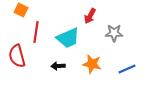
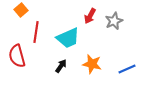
orange square: rotated 24 degrees clockwise
gray star: moved 12 px up; rotated 24 degrees counterclockwise
black arrow: moved 3 px right; rotated 128 degrees clockwise
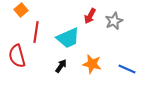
blue line: rotated 48 degrees clockwise
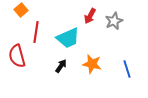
blue line: rotated 48 degrees clockwise
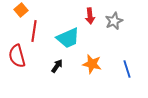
red arrow: rotated 35 degrees counterclockwise
red line: moved 2 px left, 1 px up
black arrow: moved 4 px left
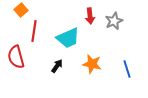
red semicircle: moved 1 px left, 1 px down
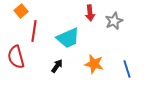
orange square: moved 1 px down
red arrow: moved 3 px up
orange star: moved 2 px right
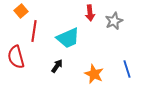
orange star: moved 10 px down; rotated 12 degrees clockwise
